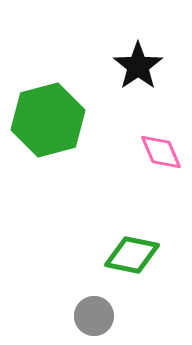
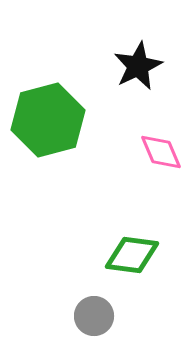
black star: rotated 9 degrees clockwise
green diamond: rotated 4 degrees counterclockwise
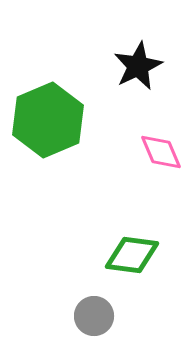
green hexagon: rotated 8 degrees counterclockwise
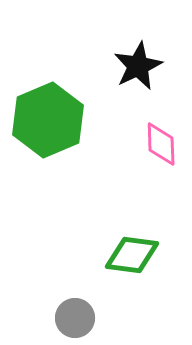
pink diamond: moved 8 px up; rotated 21 degrees clockwise
gray circle: moved 19 px left, 2 px down
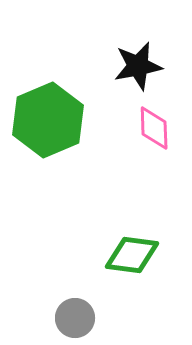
black star: rotated 15 degrees clockwise
pink diamond: moved 7 px left, 16 px up
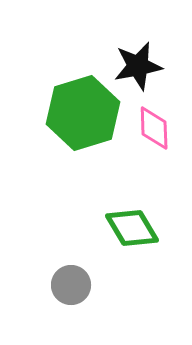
green hexagon: moved 35 px right, 7 px up; rotated 6 degrees clockwise
green diamond: moved 27 px up; rotated 52 degrees clockwise
gray circle: moved 4 px left, 33 px up
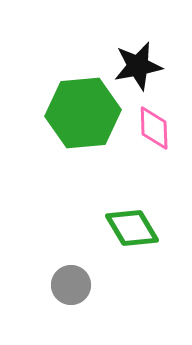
green hexagon: rotated 12 degrees clockwise
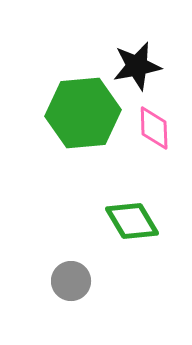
black star: moved 1 px left
green diamond: moved 7 px up
gray circle: moved 4 px up
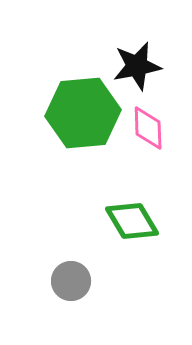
pink diamond: moved 6 px left
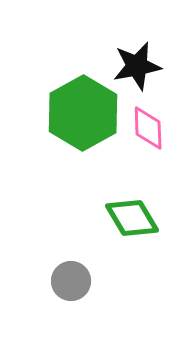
green hexagon: rotated 24 degrees counterclockwise
green diamond: moved 3 px up
